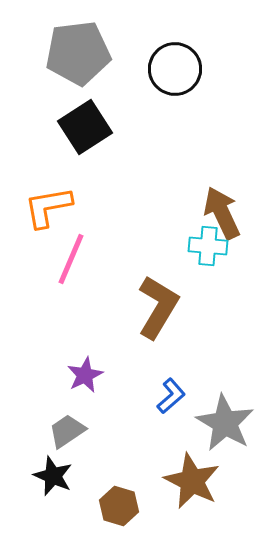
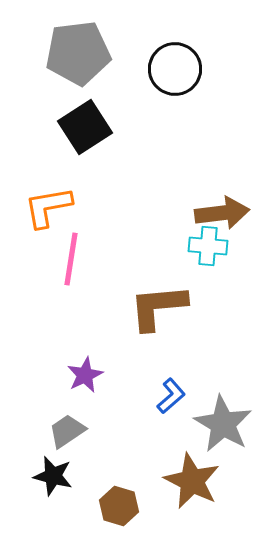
brown arrow: rotated 108 degrees clockwise
pink line: rotated 14 degrees counterclockwise
brown L-shape: rotated 126 degrees counterclockwise
gray star: moved 2 px left, 1 px down
black star: rotated 9 degrees counterclockwise
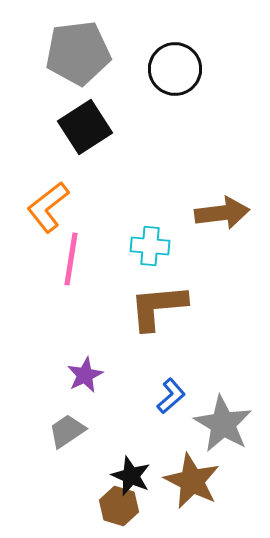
orange L-shape: rotated 28 degrees counterclockwise
cyan cross: moved 58 px left
black star: moved 78 px right; rotated 9 degrees clockwise
